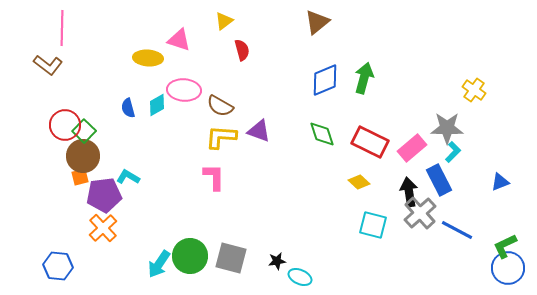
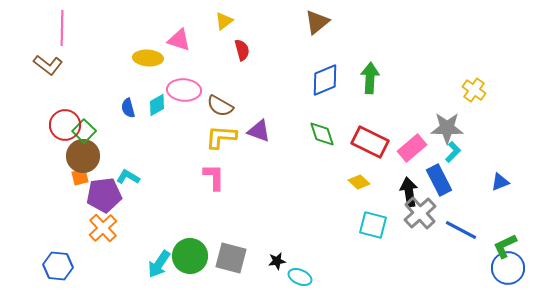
green arrow at (364, 78): moved 6 px right; rotated 12 degrees counterclockwise
blue line at (457, 230): moved 4 px right
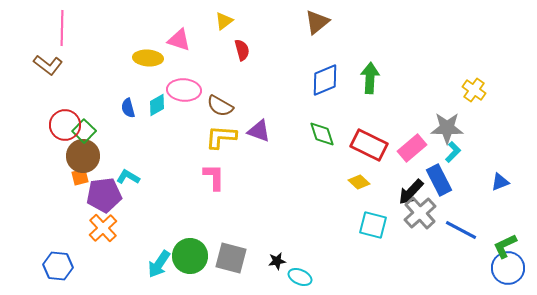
red rectangle at (370, 142): moved 1 px left, 3 px down
black arrow at (409, 192): moved 2 px right; rotated 128 degrees counterclockwise
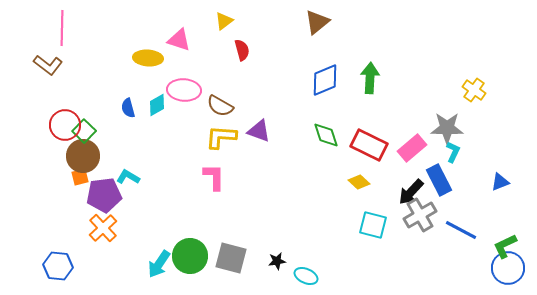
green diamond at (322, 134): moved 4 px right, 1 px down
cyan L-shape at (453, 152): rotated 20 degrees counterclockwise
gray cross at (420, 213): moved 2 px down; rotated 12 degrees clockwise
cyan ellipse at (300, 277): moved 6 px right, 1 px up
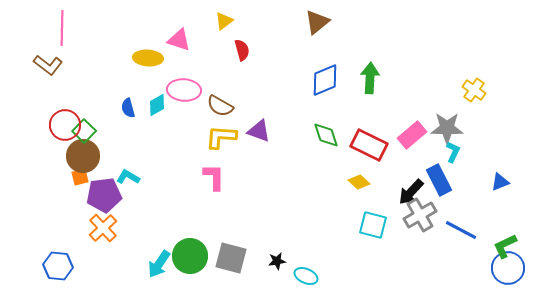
pink rectangle at (412, 148): moved 13 px up
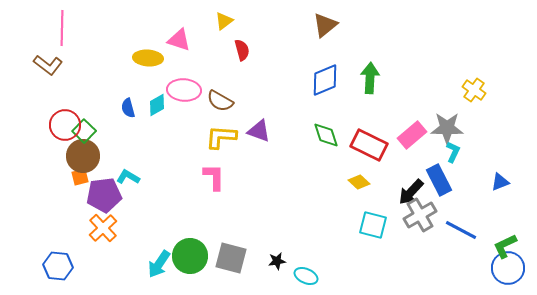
brown triangle at (317, 22): moved 8 px right, 3 px down
brown semicircle at (220, 106): moved 5 px up
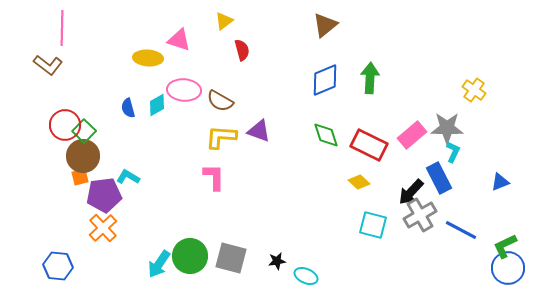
blue rectangle at (439, 180): moved 2 px up
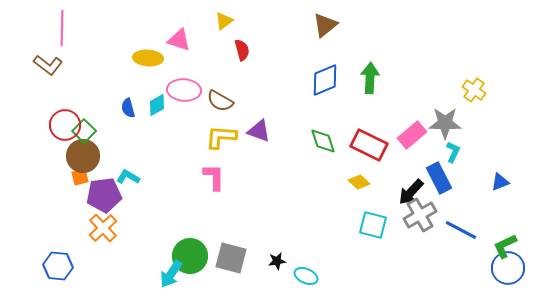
gray star at (447, 128): moved 2 px left, 5 px up
green diamond at (326, 135): moved 3 px left, 6 px down
cyan arrow at (159, 264): moved 12 px right, 10 px down
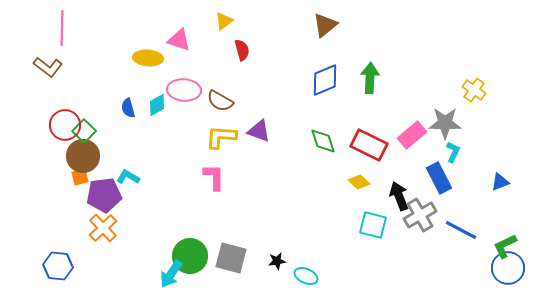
brown L-shape at (48, 65): moved 2 px down
black arrow at (411, 192): moved 12 px left, 4 px down; rotated 116 degrees clockwise
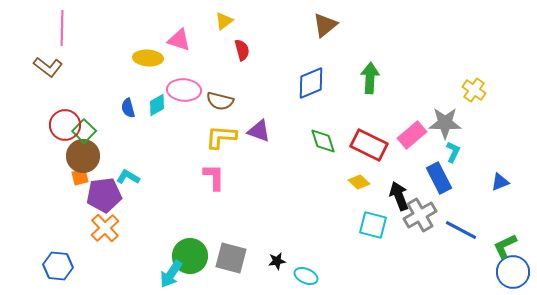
blue diamond at (325, 80): moved 14 px left, 3 px down
brown semicircle at (220, 101): rotated 16 degrees counterclockwise
orange cross at (103, 228): moved 2 px right
blue circle at (508, 268): moved 5 px right, 4 px down
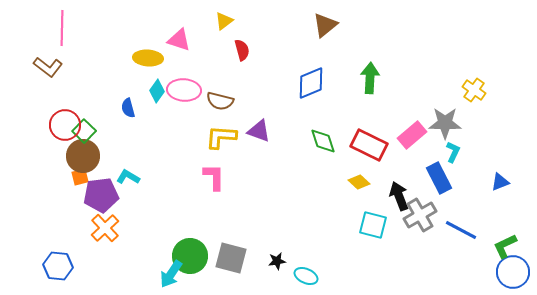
cyan diamond at (157, 105): moved 14 px up; rotated 25 degrees counterclockwise
purple pentagon at (104, 195): moved 3 px left
